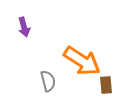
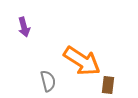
brown rectangle: moved 2 px right; rotated 12 degrees clockwise
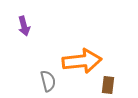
purple arrow: moved 1 px up
orange arrow: rotated 39 degrees counterclockwise
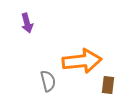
purple arrow: moved 3 px right, 3 px up
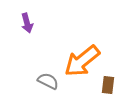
orange arrow: rotated 147 degrees clockwise
gray semicircle: rotated 50 degrees counterclockwise
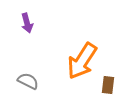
orange arrow: rotated 18 degrees counterclockwise
gray semicircle: moved 20 px left
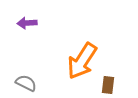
purple arrow: rotated 102 degrees clockwise
gray semicircle: moved 2 px left, 2 px down
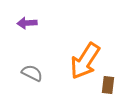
orange arrow: moved 3 px right
gray semicircle: moved 6 px right, 10 px up
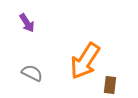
purple arrow: rotated 120 degrees counterclockwise
brown rectangle: moved 2 px right
